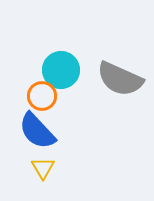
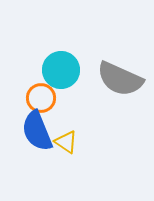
orange circle: moved 1 px left, 2 px down
blue semicircle: rotated 21 degrees clockwise
yellow triangle: moved 23 px right, 26 px up; rotated 25 degrees counterclockwise
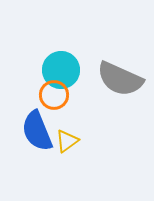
orange circle: moved 13 px right, 3 px up
yellow triangle: moved 1 px right, 1 px up; rotated 50 degrees clockwise
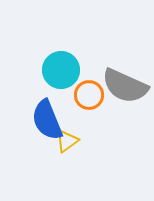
gray semicircle: moved 5 px right, 7 px down
orange circle: moved 35 px right
blue semicircle: moved 10 px right, 11 px up
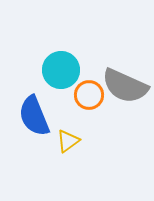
blue semicircle: moved 13 px left, 4 px up
yellow triangle: moved 1 px right
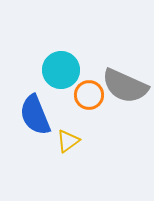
blue semicircle: moved 1 px right, 1 px up
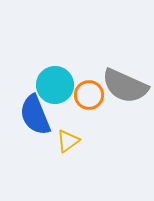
cyan circle: moved 6 px left, 15 px down
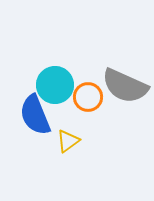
orange circle: moved 1 px left, 2 px down
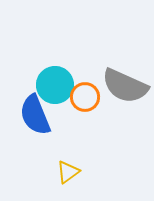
orange circle: moved 3 px left
yellow triangle: moved 31 px down
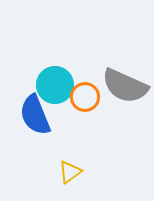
yellow triangle: moved 2 px right
